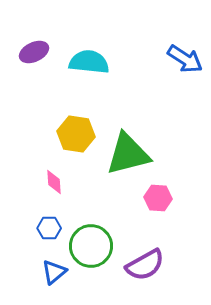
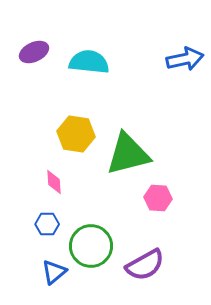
blue arrow: rotated 45 degrees counterclockwise
blue hexagon: moved 2 px left, 4 px up
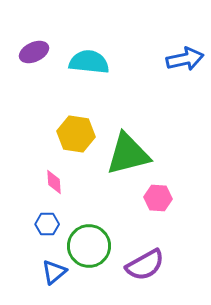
green circle: moved 2 px left
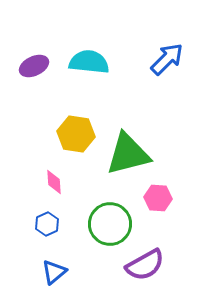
purple ellipse: moved 14 px down
blue arrow: moved 18 px left; rotated 33 degrees counterclockwise
blue hexagon: rotated 25 degrees counterclockwise
green circle: moved 21 px right, 22 px up
